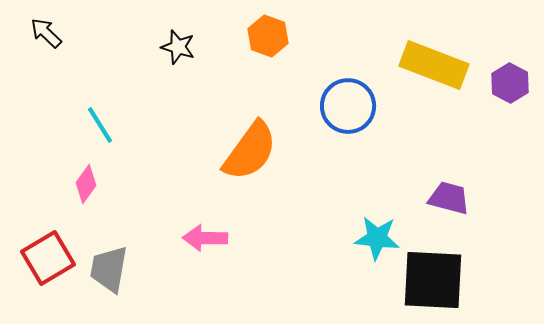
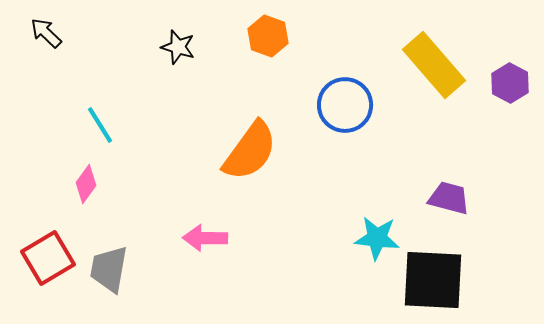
yellow rectangle: rotated 28 degrees clockwise
blue circle: moved 3 px left, 1 px up
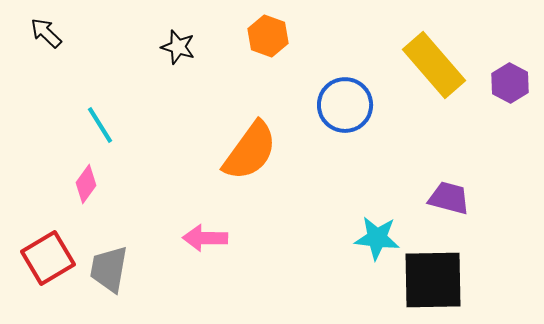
black square: rotated 4 degrees counterclockwise
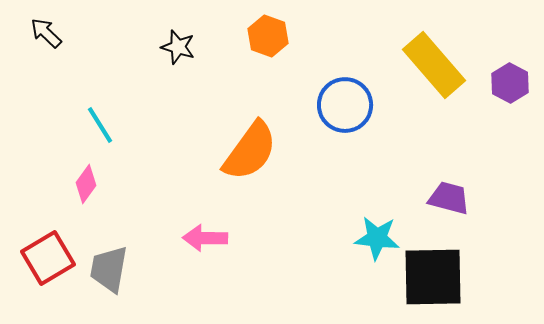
black square: moved 3 px up
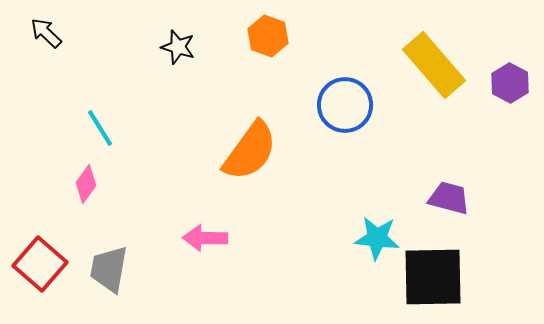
cyan line: moved 3 px down
red square: moved 8 px left, 6 px down; rotated 18 degrees counterclockwise
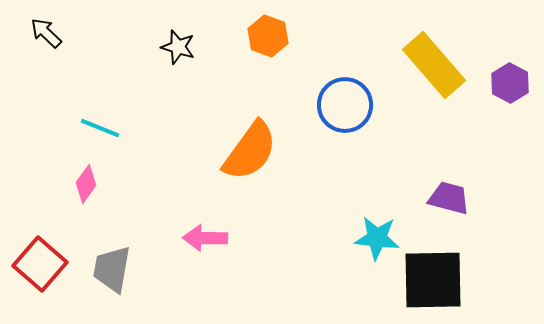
cyan line: rotated 36 degrees counterclockwise
gray trapezoid: moved 3 px right
black square: moved 3 px down
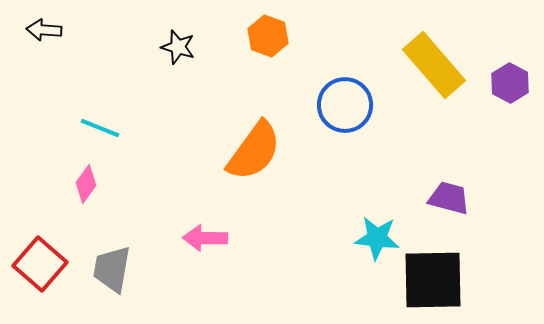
black arrow: moved 2 px left, 3 px up; rotated 40 degrees counterclockwise
orange semicircle: moved 4 px right
